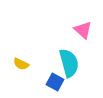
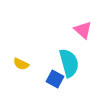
blue square: moved 3 px up
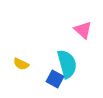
cyan semicircle: moved 2 px left, 1 px down
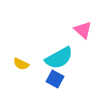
cyan semicircle: moved 8 px left, 6 px up; rotated 76 degrees clockwise
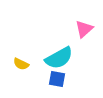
pink triangle: moved 1 px right, 1 px up; rotated 36 degrees clockwise
blue square: moved 2 px right; rotated 18 degrees counterclockwise
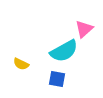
cyan semicircle: moved 5 px right, 7 px up
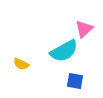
blue square: moved 18 px right, 2 px down
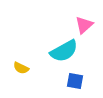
pink triangle: moved 4 px up
yellow semicircle: moved 4 px down
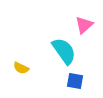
cyan semicircle: rotated 96 degrees counterclockwise
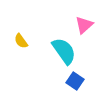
yellow semicircle: moved 27 px up; rotated 28 degrees clockwise
blue square: rotated 24 degrees clockwise
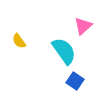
pink triangle: moved 1 px left, 1 px down
yellow semicircle: moved 2 px left
